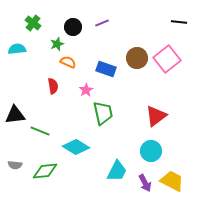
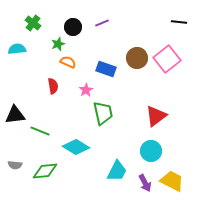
green star: moved 1 px right
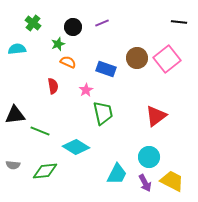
cyan circle: moved 2 px left, 6 px down
gray semicircle: moved 2 px left
cyan trapezoid: moved 3 px down
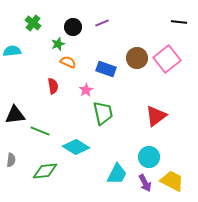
cyan semicircle: moved 5 px left, 2 px down
gray semicircle: moved 2 px left, 5 px up; rotated 88 degrees counterclockwise
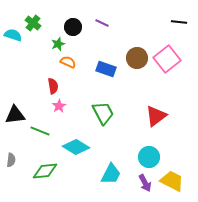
purple line: rotated 48 degrees clockwise
cyan semicircle: moved 1 px right, 16 px up; rotated 24 degrees clockwise
pink star: moved 27 px left, 16 px down
green trapezoid: rotated 15 degrees counterclockwise
cyan trapezoid: moved 6 px left
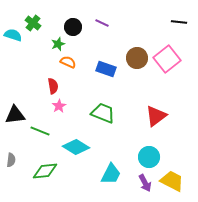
green trapezoid: rotated 40 degrees counterclockwise
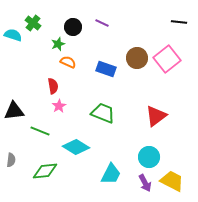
black triangle: moved 1 px left, 4 px up
